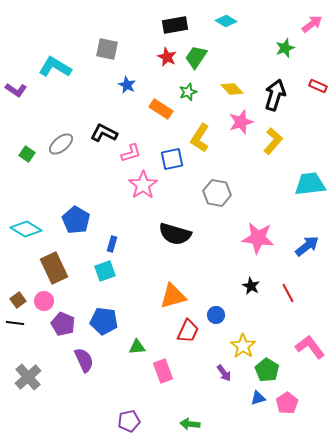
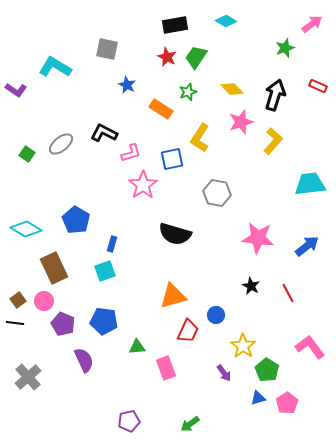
pink rectangle at (163, 371): moved 3 px right, 3 px up
green arrow at (190, 424): rotated 42 degrees counterclockwise
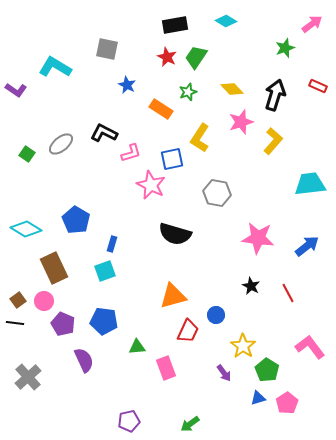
pink star at (143, 185): moved 8 px right; rotated 12 degrees counterclockwise
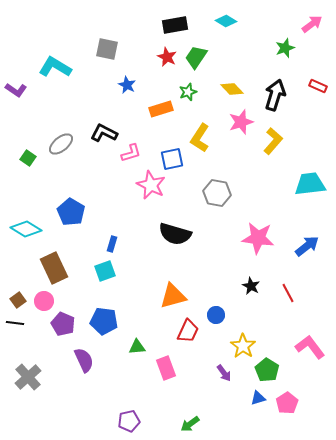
orange rectangle at (161, 109): rotated 50 degrees counterclockwise
green square at (27, 154): moved 1 px right, 4 px down
blue pentagon at (76, 220): moved 5 px left, 8 px up
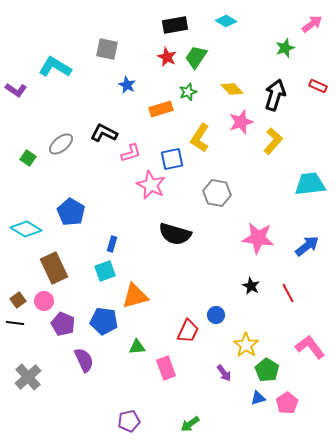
orange triangle at (173, 296): moved 38 px left
yellow star at (243, 346): moved 3 px right, 1 px up
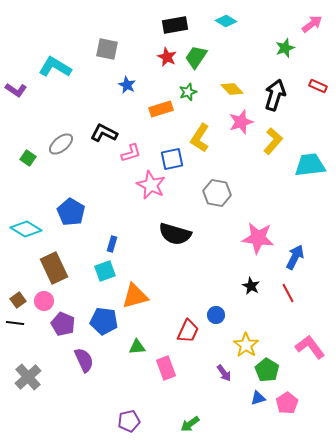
cyan trapezoid at (310, 184): moved 19 px up
blue arrow at (307, 246): moved 12 px left, 11 px down; rotated 25 degrees counterclockwise
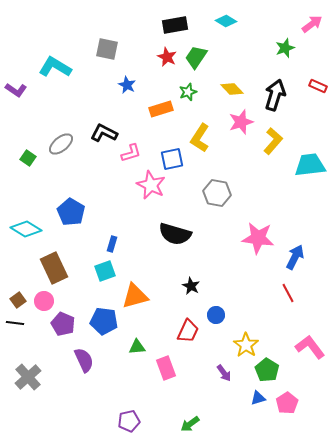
black star at (251, 286): moved 60 px left
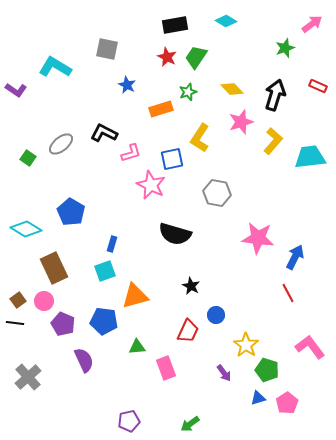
cyan trapezoid at (310, 165): moved 8 px up
green pentagon at (267, 370): rotated 15 degrees counterclockwise
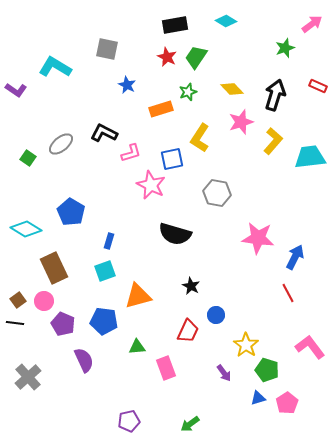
blue rectangle at (112, 244): moved 3 px left, 3 px up
orange triangle at (135, 296): moved 3 px right
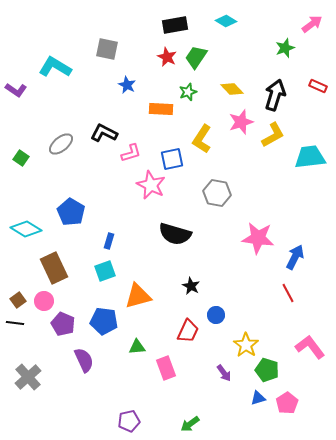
orange rectangle at (161, 109): rotated 20 degrees clockwise
yellow L-shape at (200, 138): moved 2 px right, 1 px down
yellow L-shape at (273, 141): moved 6 px up; rotated 20 degrees clockwise
green square at (28, 158): moved 7 px left
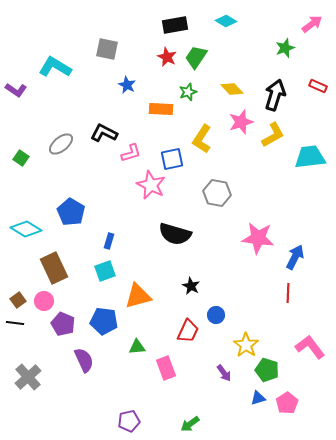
red line at (288, 293): rotated 30 degrees clockwise
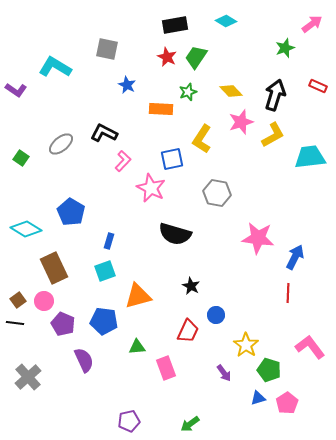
yellow diamond at (232, 89): moved 1 px left, 2 px down
pink L-shape at (131, 153): moved 8 px left, 8 px down; rotated 30 degrees counterclockwise
pink star at (151, 185): moved 3 px down
green pentagon at (267, 370): moved 2 px right
